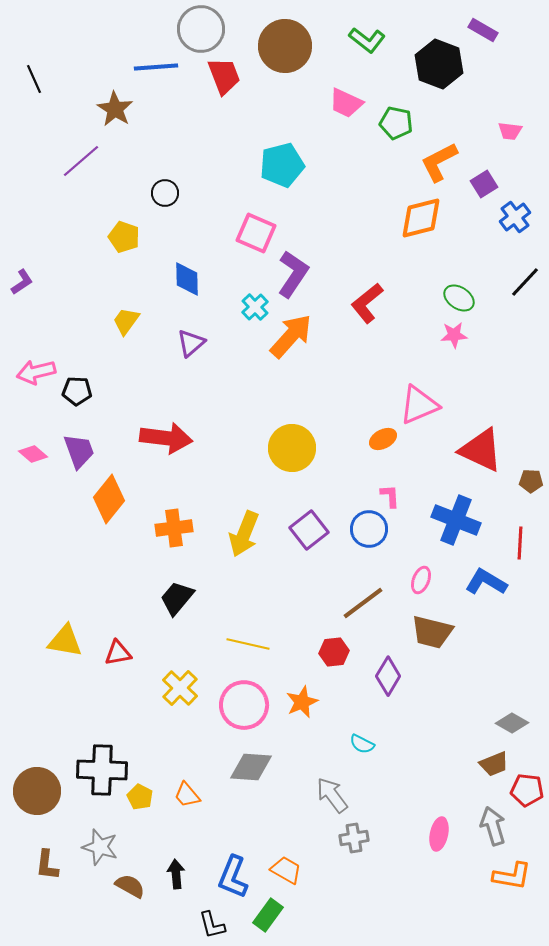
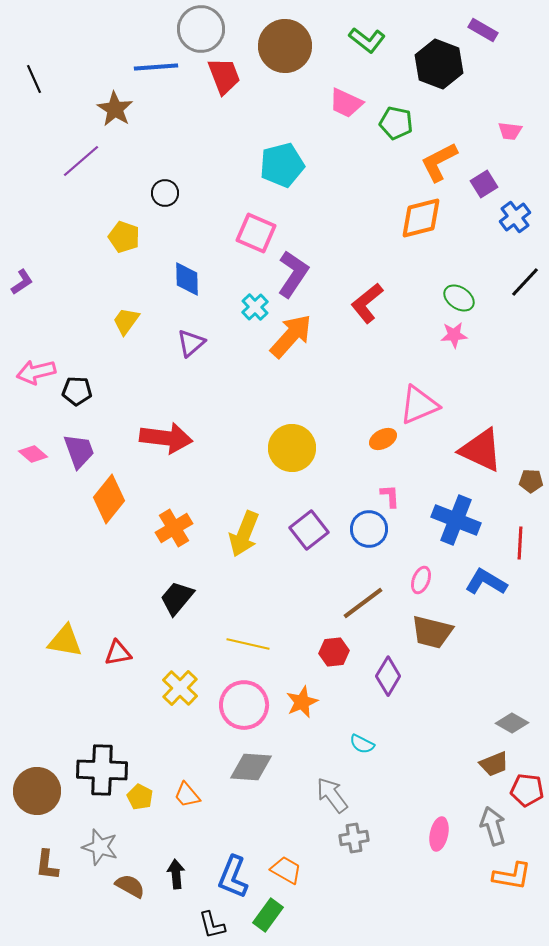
orange cross at (174, 528): rotated 24 degrees counterclockwise
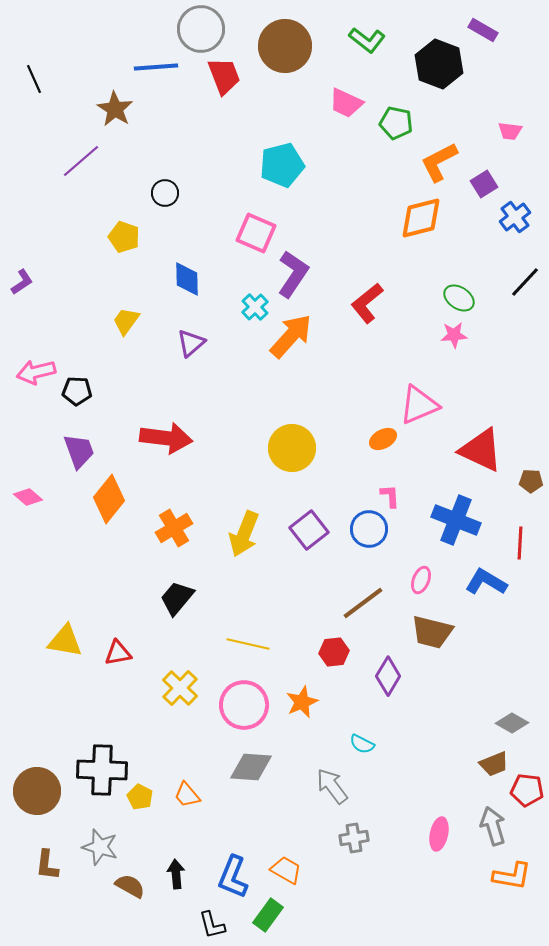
pink diamond at (33, 454): moved 5 px left, 43 px down
gray arrow at (332, 795): moved 9 px up
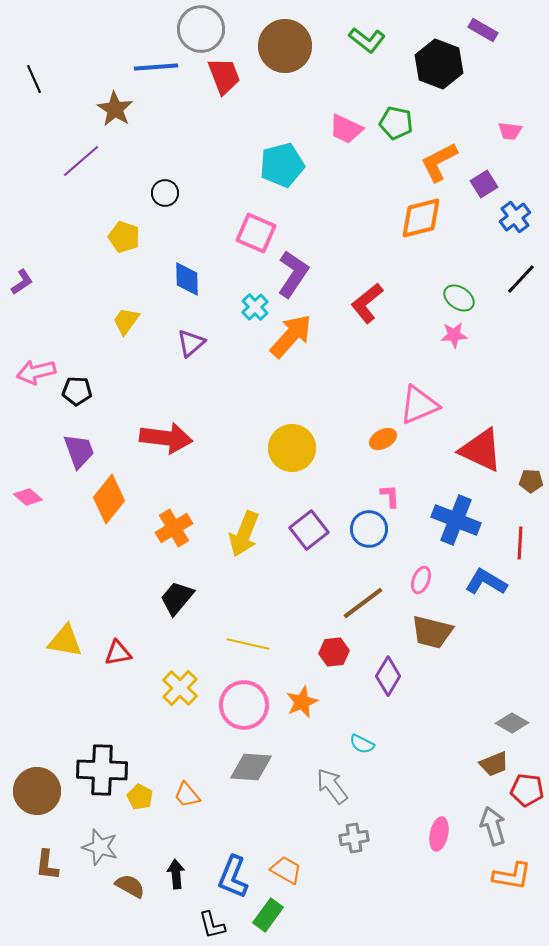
pink trapezoid at (346, 103): moved 26 px down
black line at (525, 282): moved 4 px left, 3 px up
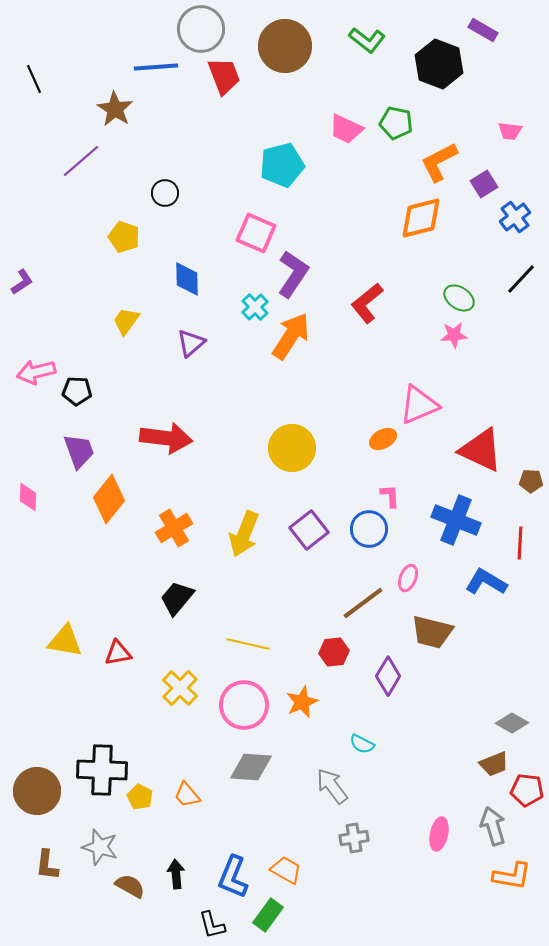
orange arrow at (291, 336): rotated 9 degrees counterclockwise
pink diamond at (28, 497): rotated 52 degrees clockwise
pink ellipse at (421, 580): moved 13 px left, 2 px up
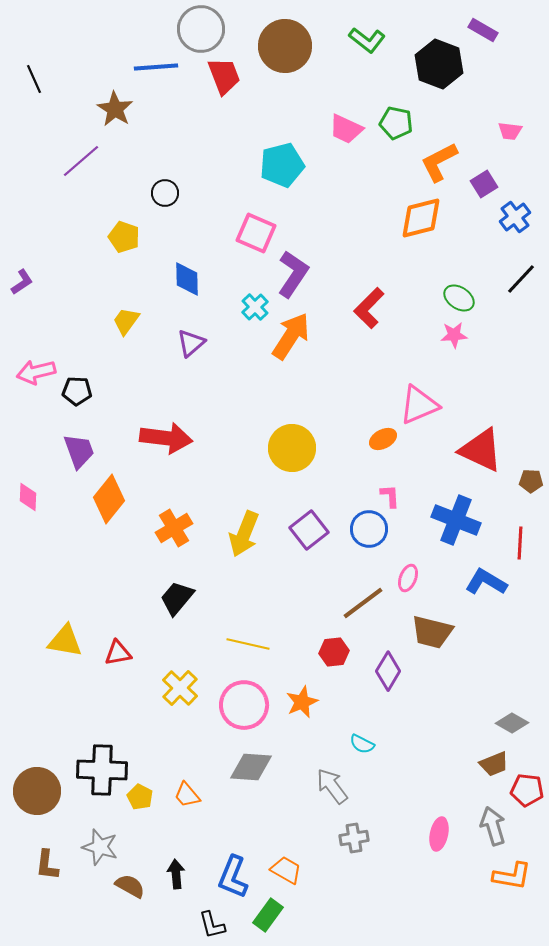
red L-shape at (367, 303): moved 2 px right, 5 px down; rotated 6 degrees counterclockwise
purple diamond at (388, 676): moved 5 px up
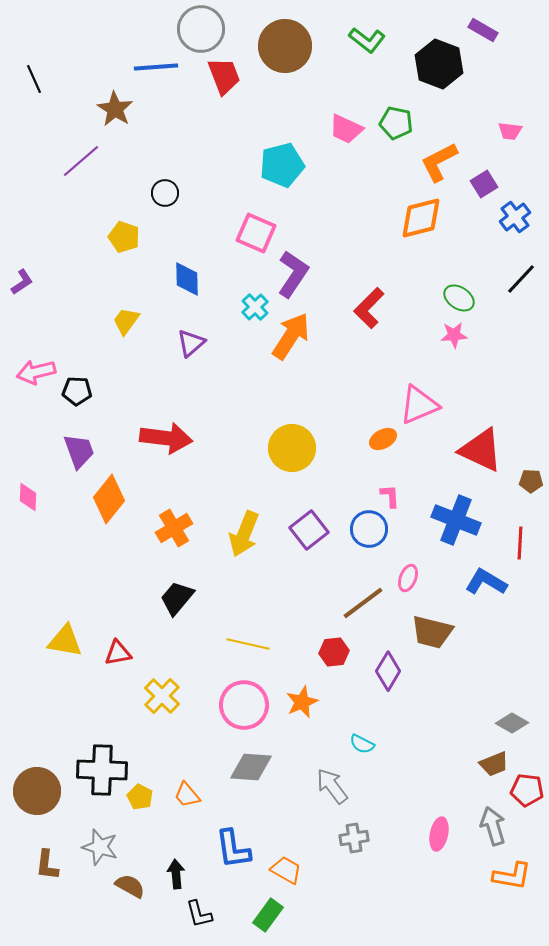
yellow cross at (180, 688): moved 18 px left, 8 px down
blue L-shape at (233, 877): moved 28 px up; rotated 30 degrees counterclockwise
black L-shape at (212, 925): moved 13 px left, 11 px up
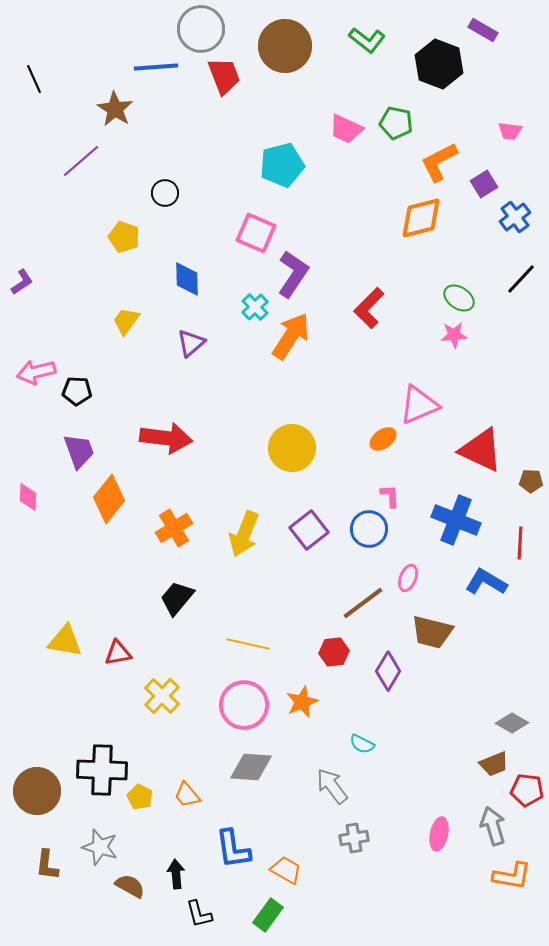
orange ellipse at (383, 439): rotated 8 degrees counterclockwise
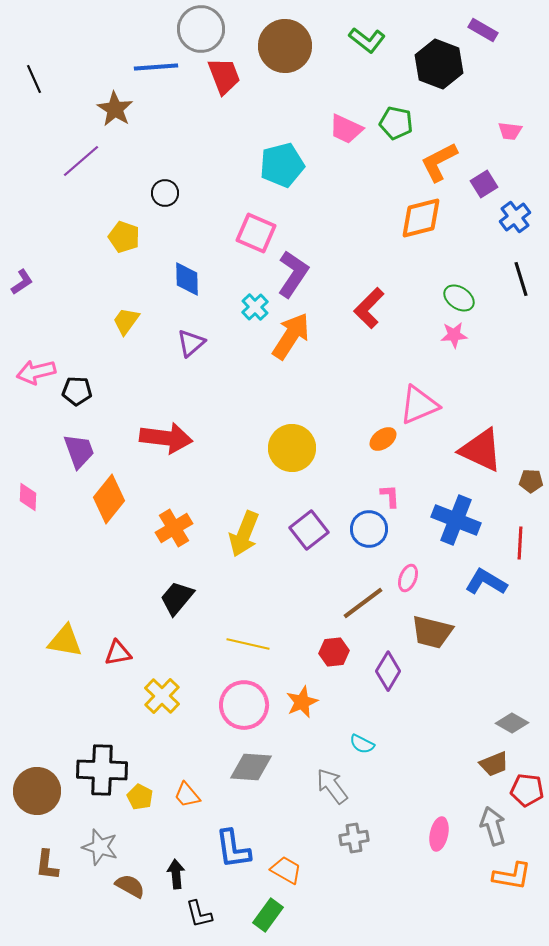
black line at (521, 279): rotated 60 degrees counterclockwise
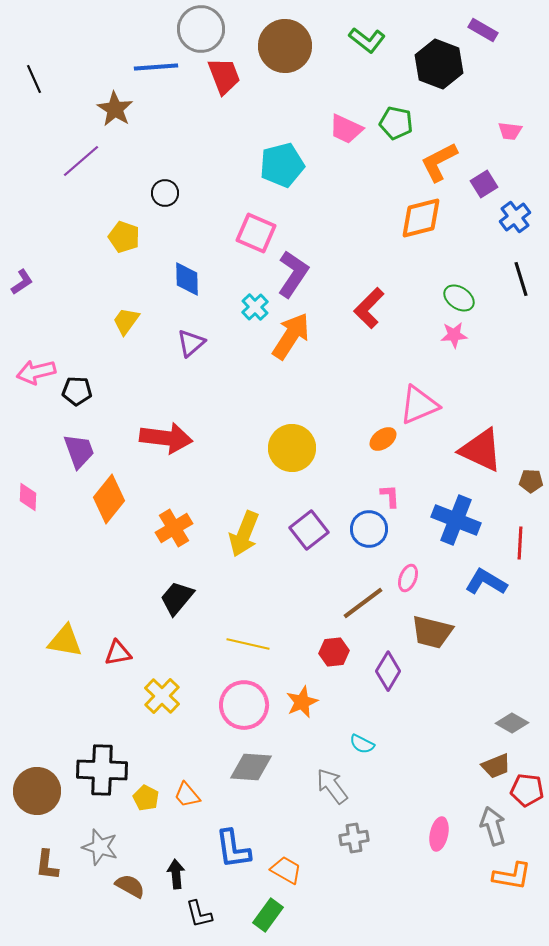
brown trapezoid at (494, 764): moved 2 px right, 2 px down
yellow pentagon at (140, 797): moved 6 px right, 1 px down
